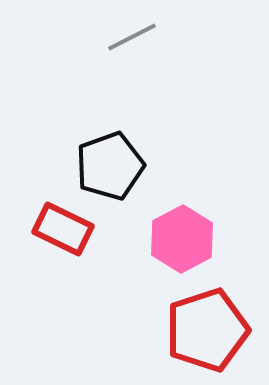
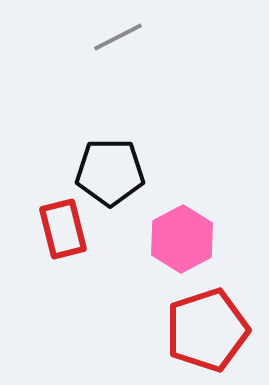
gray line: moved 14 px left
black pentagon: moved 6 px down; rotated 20 degrees clockwise
red rectangle: rotated 50 degrees clockwise
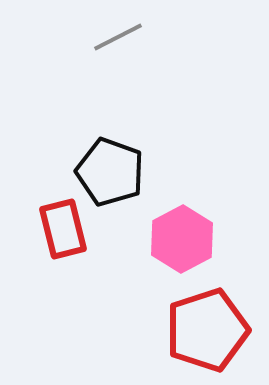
black pentagon: rotated 20 degrees clockwise
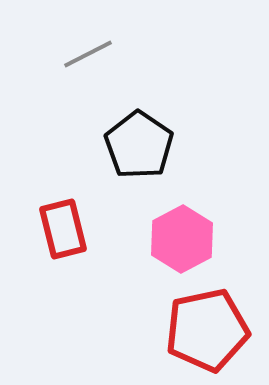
gray line: moved 30 px left, 17 px down
black pentagon: moved 29 px right, 27 px up; rotated 14 degrees clockwise
red pentagon: rotated 6 degrees clockwise
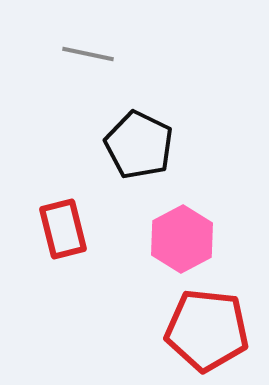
gray line: rotated 39 degrees clockwise
black pentagon: rotated 8 degrees counterclockwise
red pentagon: rotated 18 degrees clockwise
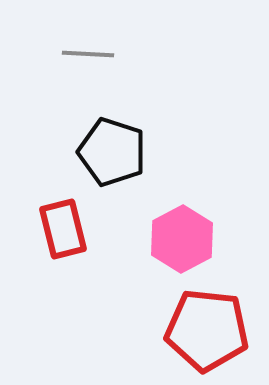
gray line: rotated 9 degrees counterclockwise
black pentagon: moved 27 px left, 7 px down; rotated 8 degrees counterclockwise
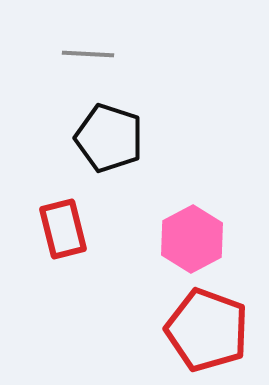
black pentagon: moved 3 px left, 14 px up
pink hexagon: moved 10 px right
red pentagon: rotated 14 degrees clockwise
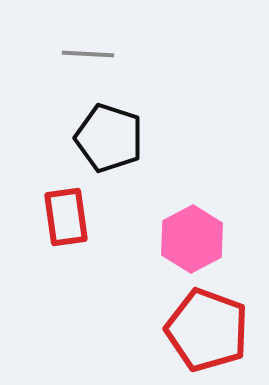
red rectangle: moved 3 px right, 12 px up; rotated 6 degrees clockwise
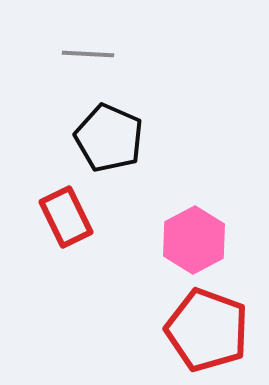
black pentagon: rotated 6 degrees clockwise
red rectangle: rotated 18 degrees counterclockwise
pink hexagon: moved 2 px right, 1 px down
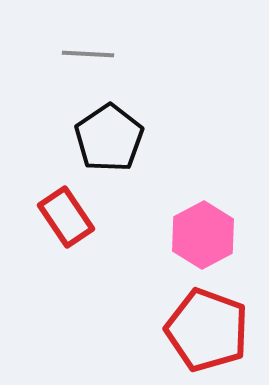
black pentagon: rotated 14 degrees clockwise
red rectangle: rotated 8 degrees counterclockwise
pink hexagon: moved 9 px right, 5 px up
